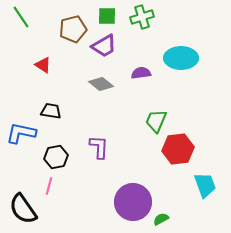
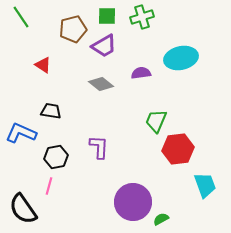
cyan ellipse: rotated 12 degrees counterclockwise
blue L-shape: rotated 12 degrees clockwise
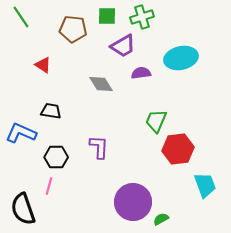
brown pentagon: rotated 20 degrees clockwise
purple trapezoid: moved 19 px right
gray diamond: rotated 20 degrees clockwise
black hexagon: rotated 10 degrees clockwise
black semicircle: rotated 16 degrees clockwise
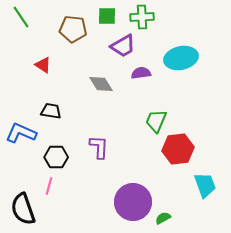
green cross: rotated 15 degrees clockwise
green semicircle: moved 2 px right, 1 px up
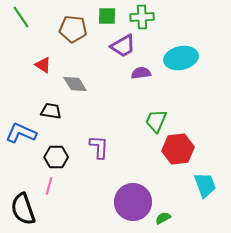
gray diamond: moved 26 px left
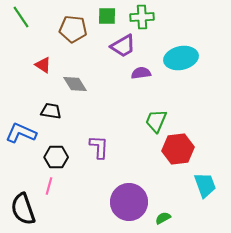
purple circle: moved 4 px left
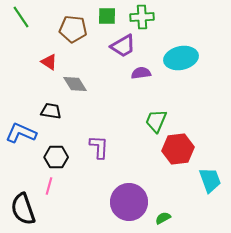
red triangle: moved 6 px right, 3 px up
cyan trapezoid: moved 5 px right, 5 px up
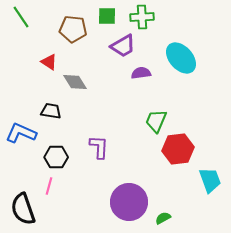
cyan ellipse: rotated 60 degrees clockwise
gray diamond: moved 2 px up
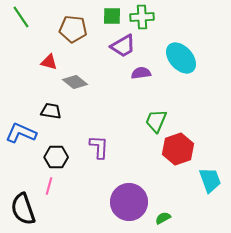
green square: moved 5 px right
red triangle: rotated 18 degrees counterclockwise
gray diamond: rotated 20 degrees counterclockwise
red hexagon: rotated 12 degrees counterclockwise
